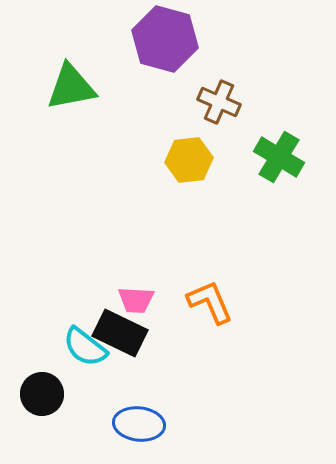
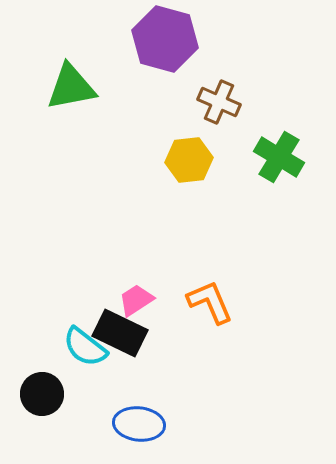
pink trapezoid: rotated 144 degrees clockwise
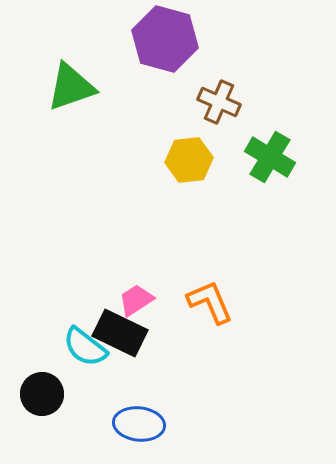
green triangle: rotated 8 degrees counterclockwise
green cross: moved 9 px left
